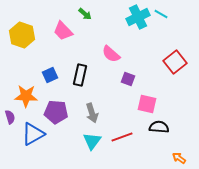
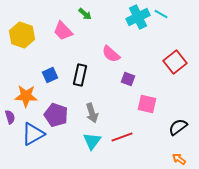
purple pentagon: moved 3 px down; rotated 15 degrees clockwise
black semicircle: moved 19 px right; rotated 42 degrees counterclockwise
orange arrow: moved 1 px down
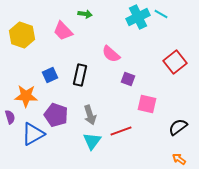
green arrow: rotated 32 degrees counterclockwise
gray arrow: moved 2 px left, 2 px down
red line: moved 1 px left, 6 px up
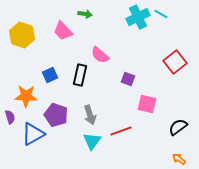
pink semicircle: moved 11 px left, 1 px down
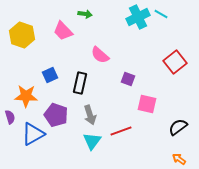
black rectangle: moved 8 px down
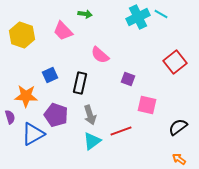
pink square: moved 1 px down
cyan triangle: rotated 18 degrees clockwise
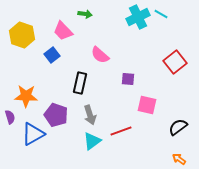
blue square: moved 2 px right, 20 px up; rotated 14 degrees counterclockwise
purple square: rotated 16 degrees counterclockwise
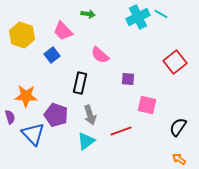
green arrow: moved 3 px right
black semicircle: rotated 18 degrees counterclockwise
blue triangle: rotated 45 degrees counterclockwise
cyan triangle: moved 6 px left
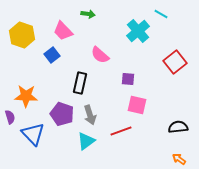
cyan cross: moved 14 px down; rotated 15 degrees counterclockwise
pink square: moved 10 px left
purple pentagon: moved 6 px right, 1 px up
black semicircle: rotated 48 degrees clockwise
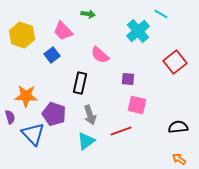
purple pentagon: moved 8 px left
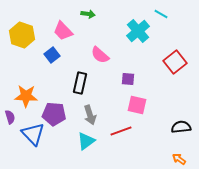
purple pentagon: rotated 15 degrees counterclockwise
black semicircle: moved 3 px right
